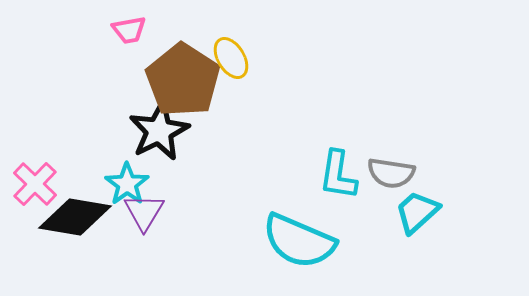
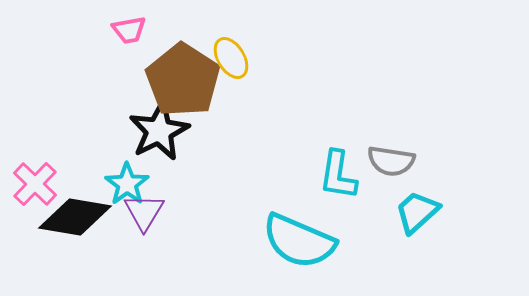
gray semicircle: moved 12 px up
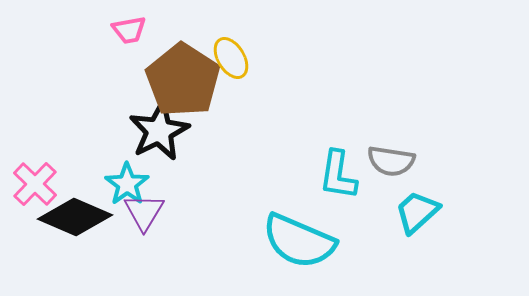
black diamond: rotated 14 degrees clockwise
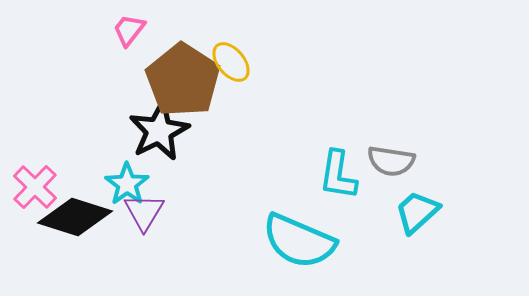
pink trapezoid: rotated 138 degrees clockwise
yellow ellipse: moved 4 px down; rotated 9 degrees counterclockwise
pink cross: moved 3 px down
black diamond: rotated 6 degrees counterclockwise
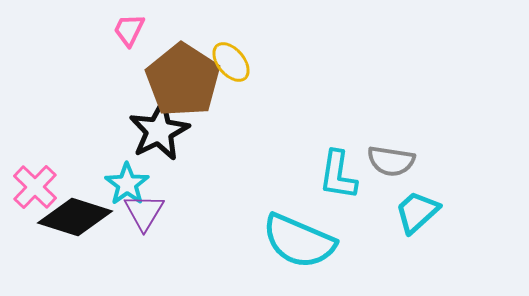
pink trapezoid: rotated 12 degrees counterclockwise
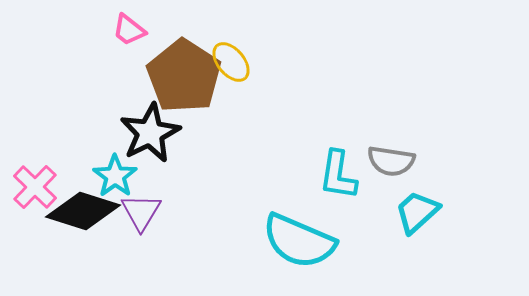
pink trapezoid: rotated 78 degrees counterclockwise
brown pentagon: moved 1 px right, 4 px up
black star: moved 9 px left, 2 px down
cyan star: moved 12 px left, 8 px up
purple triangle: moved 3 px left
black diamond: moved 8 px right, 6 px up
